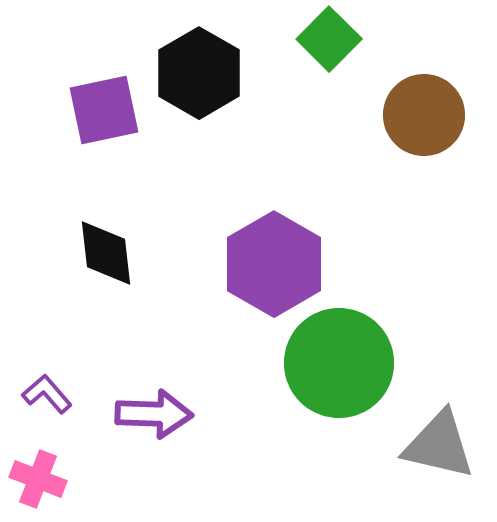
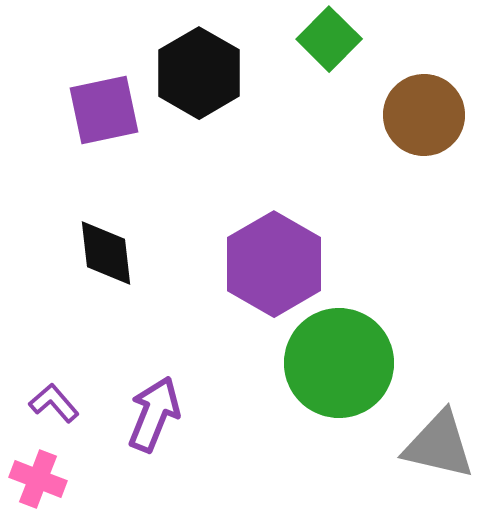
purple L-shape: moved 7 px right, 9 px down
purple arrow: rotated 70 degrees counterclockwise
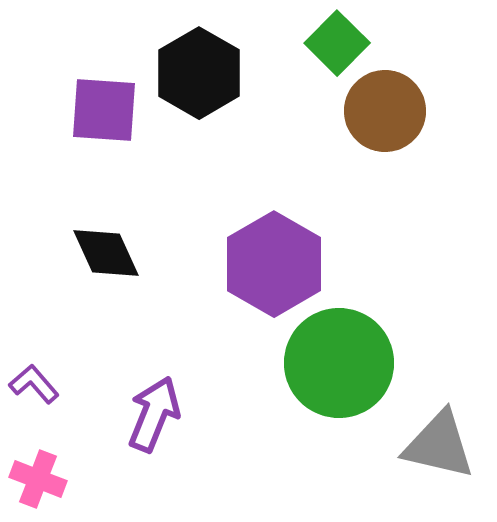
green square: moved 8 px right, 4 px down
purple square: rotated 16 degrees clockwise
brown circle: moved 39 px left, 4 px up
black diamond: rotated 18 degrees counterclockwise
purple L-shape: moved 20 px left, 19 px up
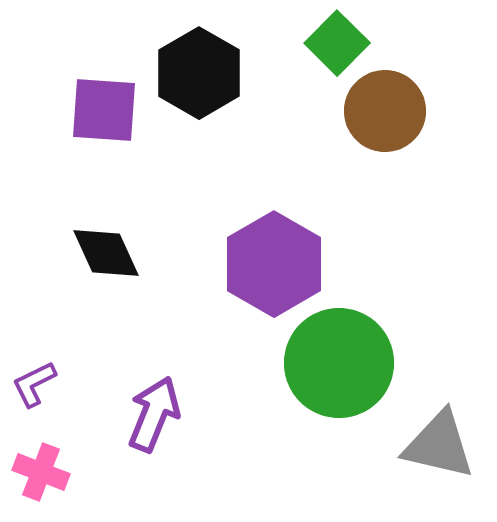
purple L-shape: rotated 75 degrees counterclockwise
pink cross: moved 3 px right, 7 px up
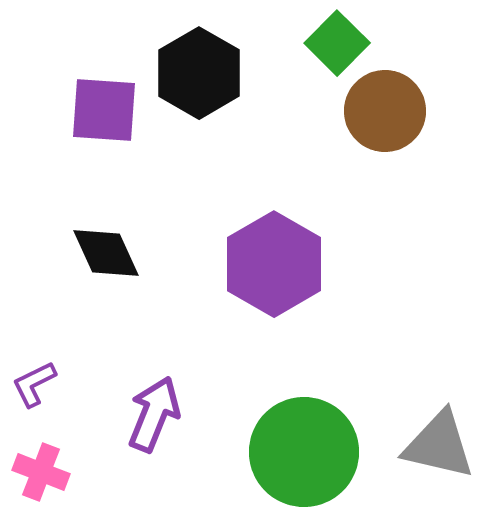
green circle: moved 35 px left, 89 px down
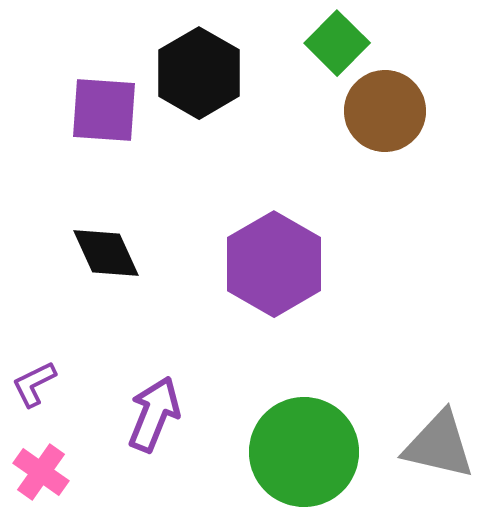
pink cross: rotated 14 degrees clockwise
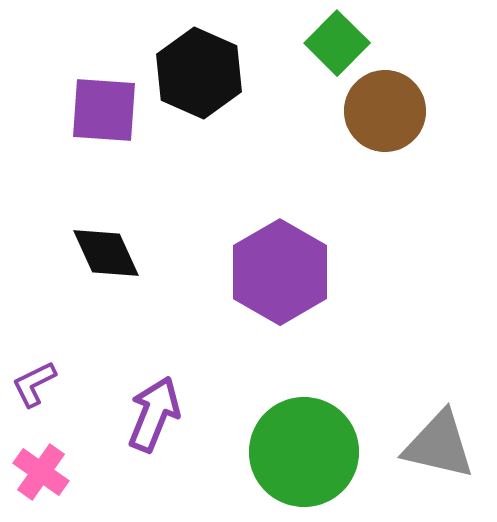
black hexagon: rotated 6 degrees counterclockwise
purple hexagon: moved 6 px right, 8 px down
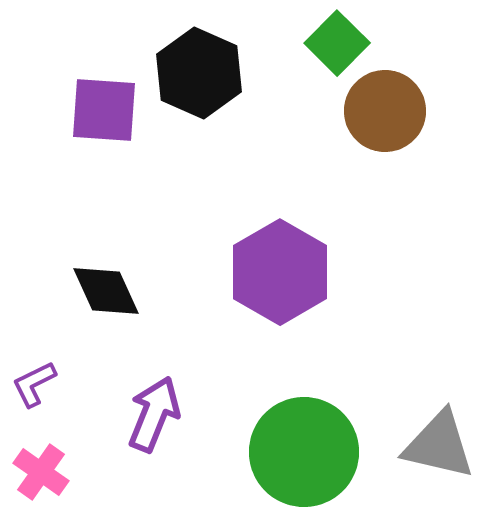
black diamond: moved 38 px down
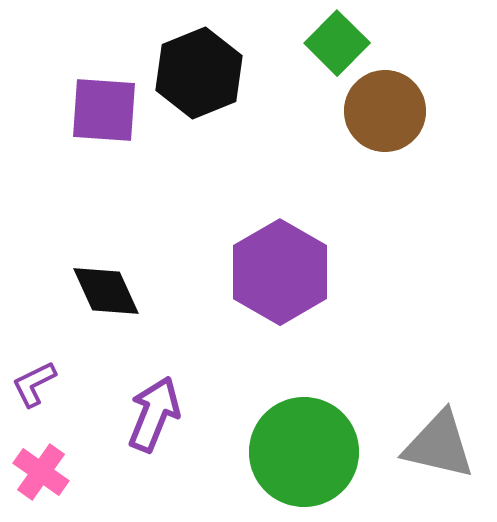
black hexagon: rotated 14 degrees clockwise
